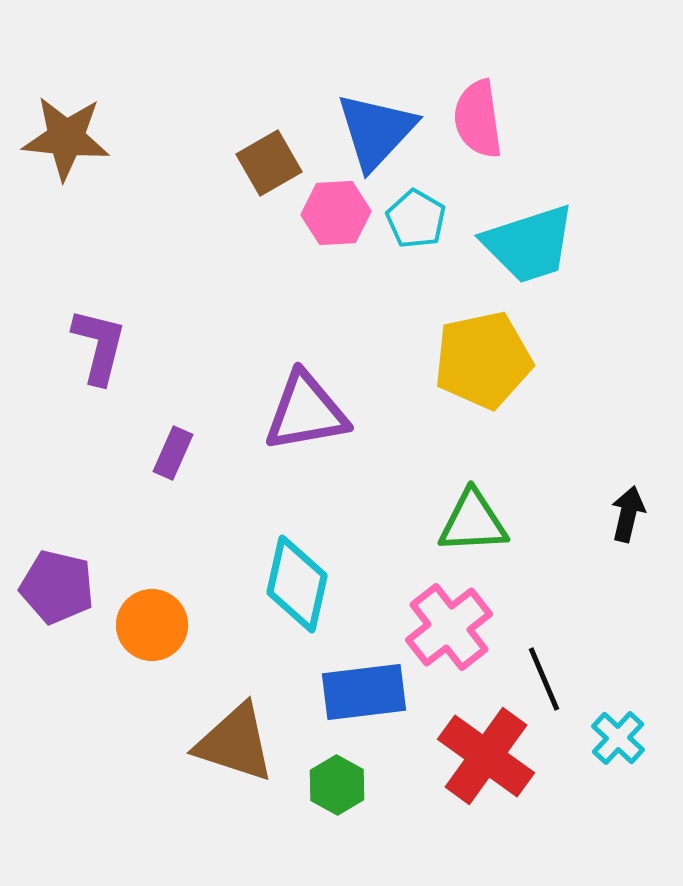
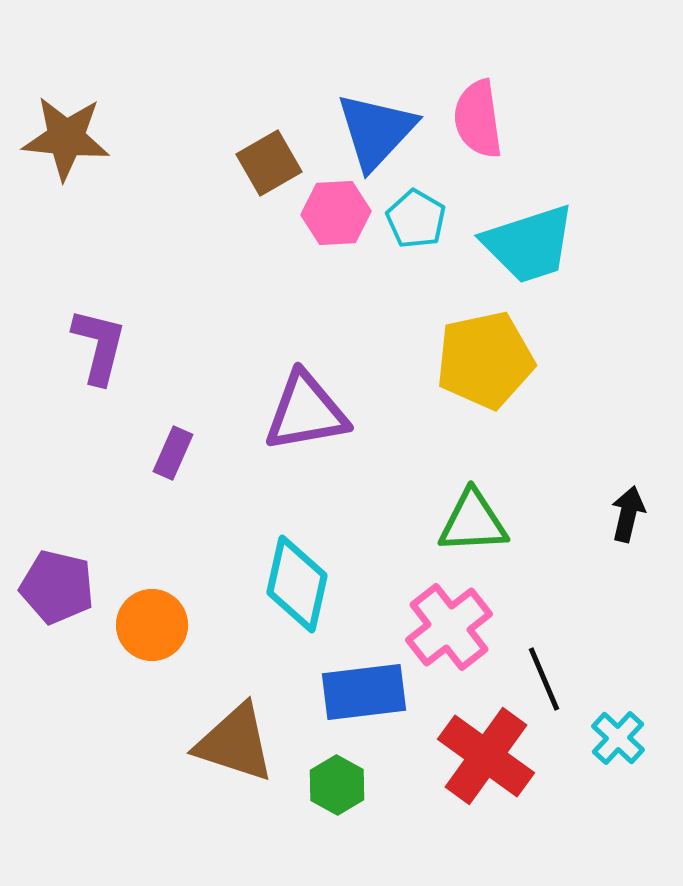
yellow pentagon: moved 2 px right
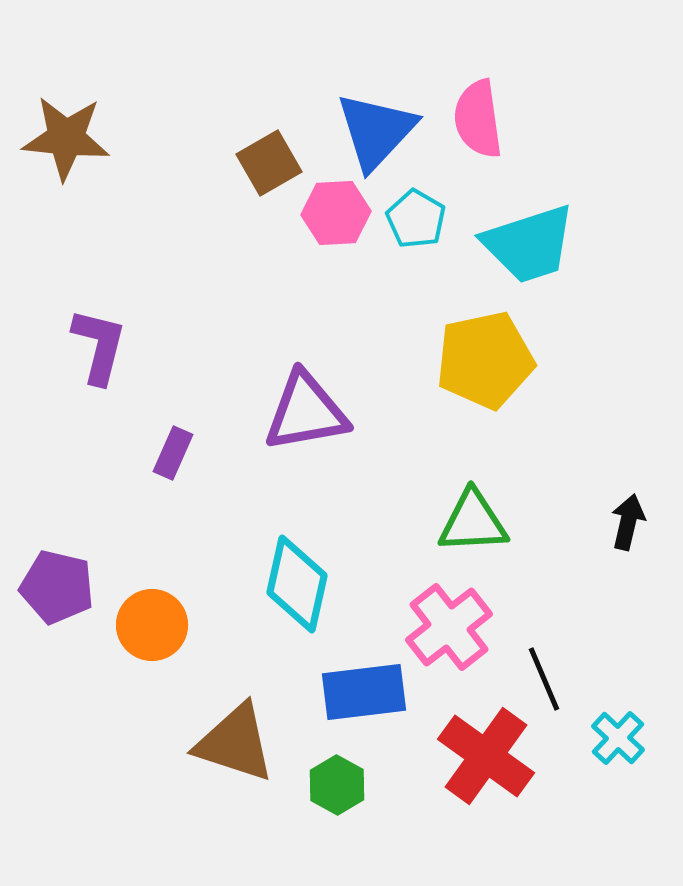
black arrow: moved 8 px down
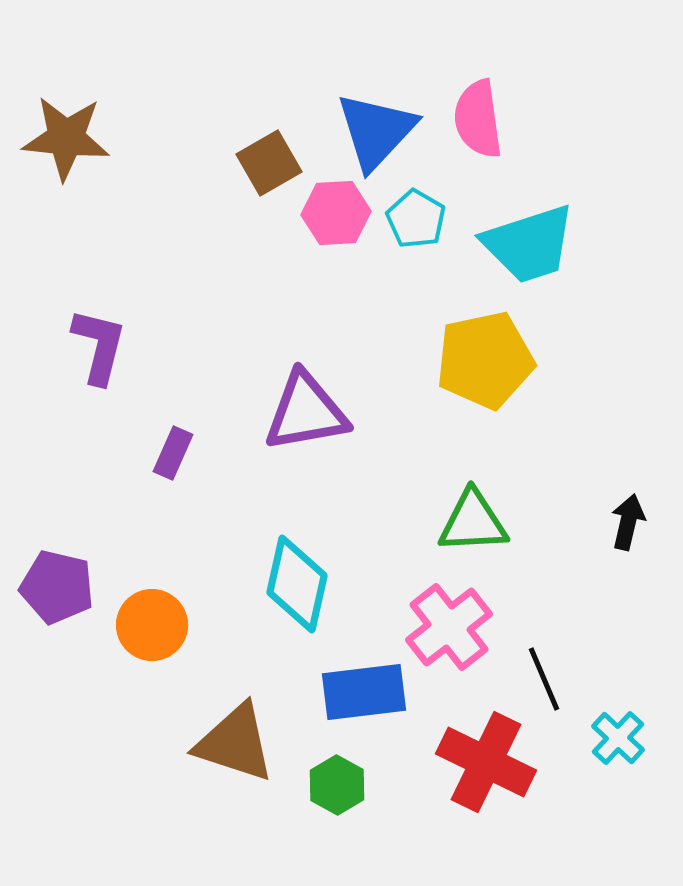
red cross: moved 6 px down; rotated 10 degrees counterclockwise
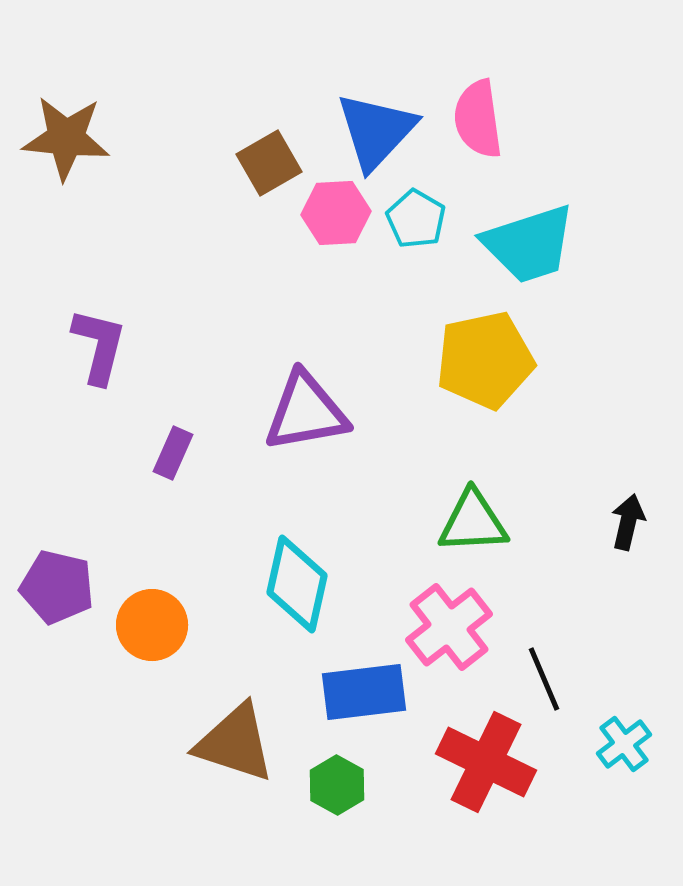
cyan cross: moved 6 px right, 6 px down; rotated 10 degrees clockwise
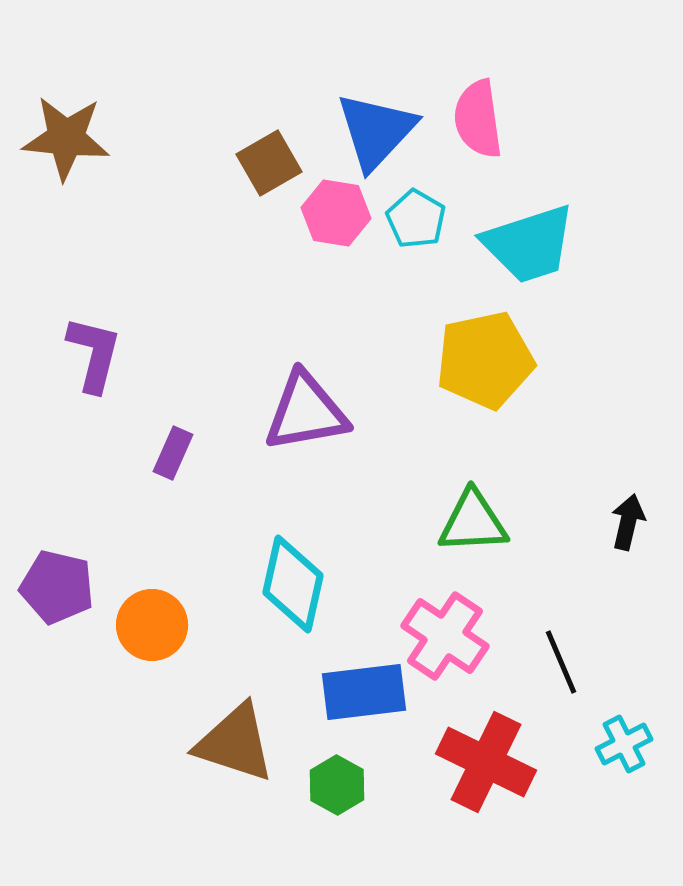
pink hexagon: rotated 12 degrees clockwise
purple L-shape: moved 5 px left, 8 px down
cyan diamond: moved 4 px left
pink cross: moved 4 px left, 9 px down; rotated 18 degrees counterclockwise
black line: moved 17 px right, 17 px up
cyan cross: rotated 10 degrees clockwise
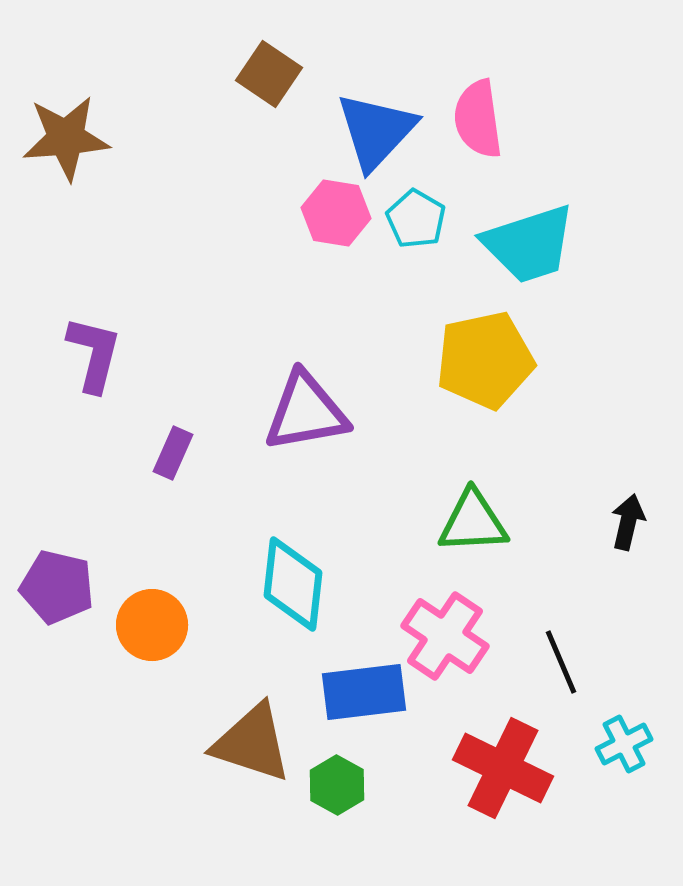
brown star: rotated 10 degrees counterclockwise
brown square: moved 89 px up; rotated 26 degrees counterclockwise
cyan diamond: rotated 6 degrees counterclockwise
brown triangle: moved 17 px right
red cross: moved 17 px right, 6 px down
